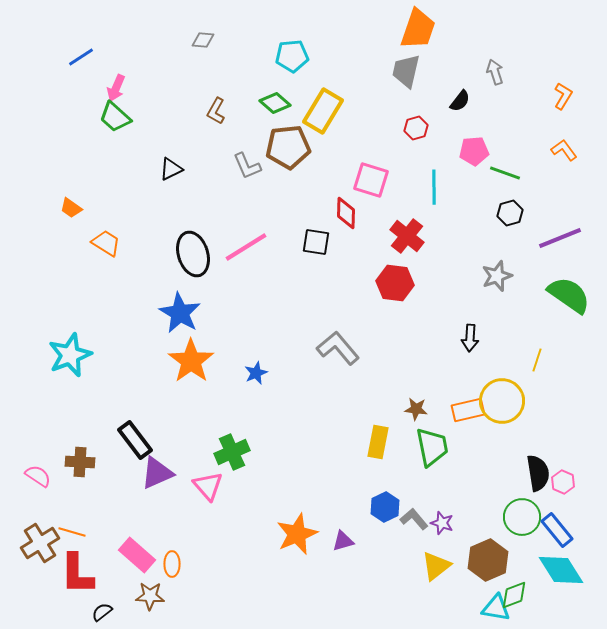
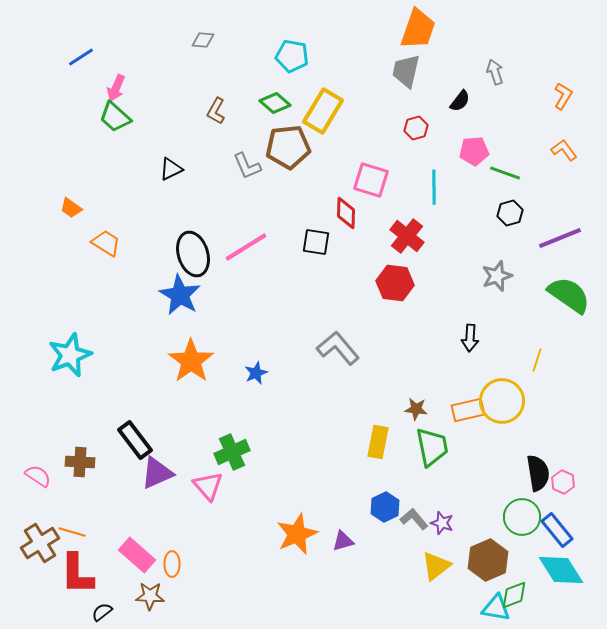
cyan pentagon at (292, 56): rotated 16 degrees clockwise
blue star at (180, 313): moved 18 px up
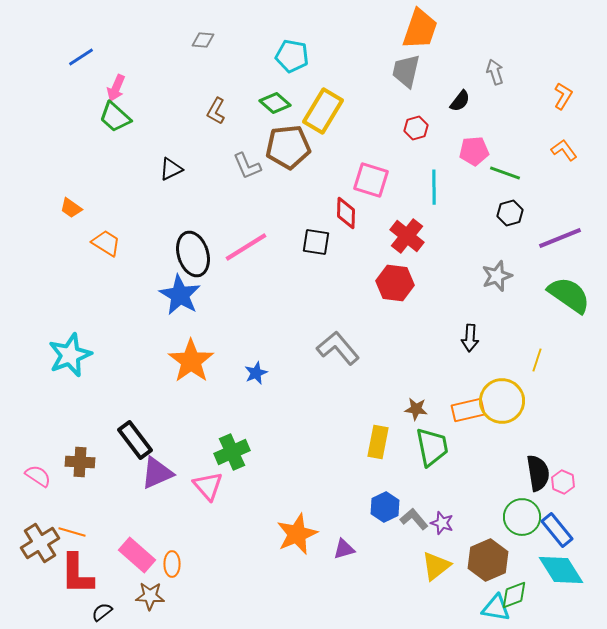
orange trapezoid at (418, 29): moved 2 px right
purple triangle at (343, 541): moved 1 px right, 8 px down
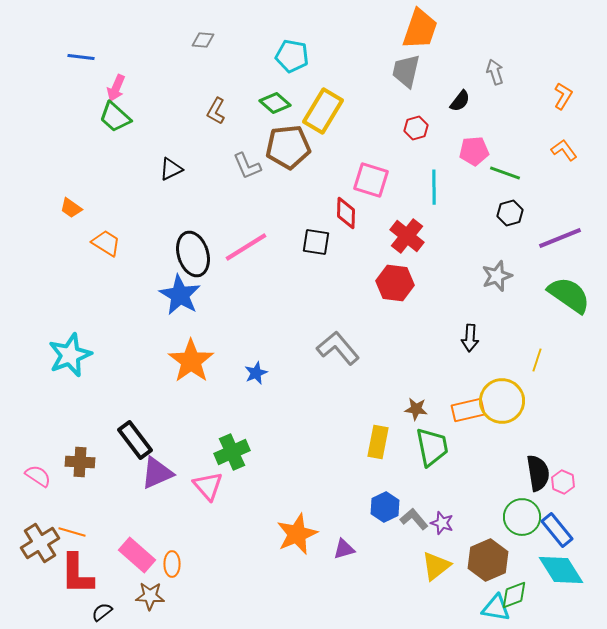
blue line at (81, 57): rotated 40 degrees clockwise
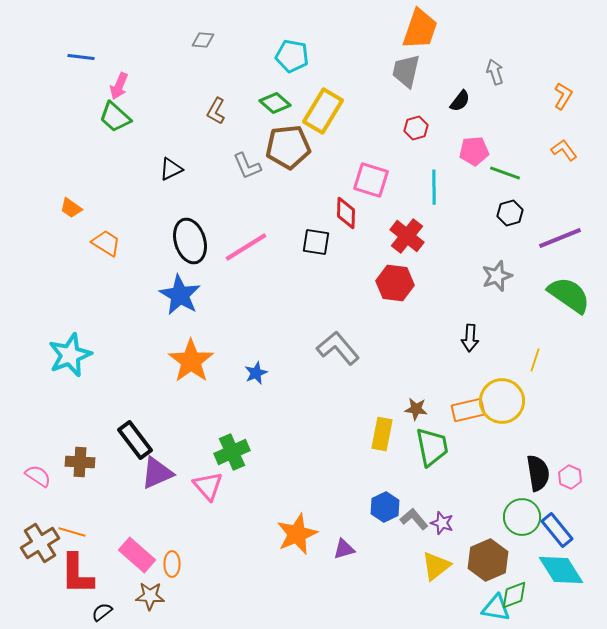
pink arrow at (116, 88): moved 3 px right, 2 px up
black ellipse at (193, 254): moved 3 px left, 13 px up
yellow line at (537, 360): moved 2 px left
yellow rectangle at (378, 442): moved 4 px right, 8 px up
pink hexagon at (563, 482): moved 7 px right, 5 px up
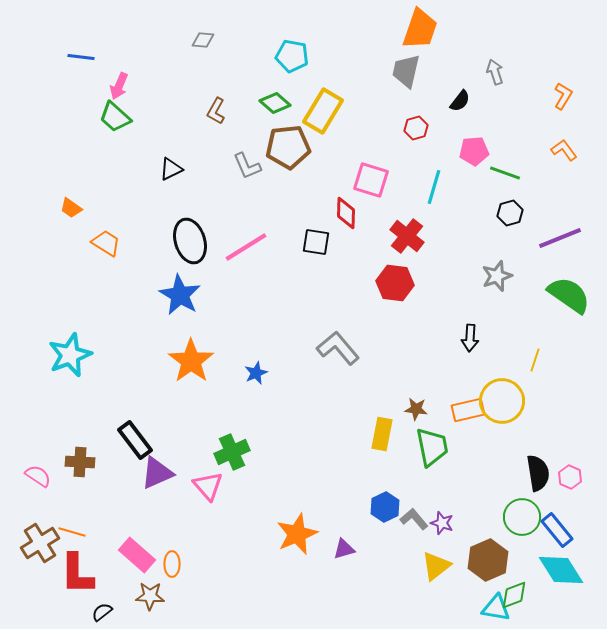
cyan line at (434, 187): rotated 16 degrees clockwise
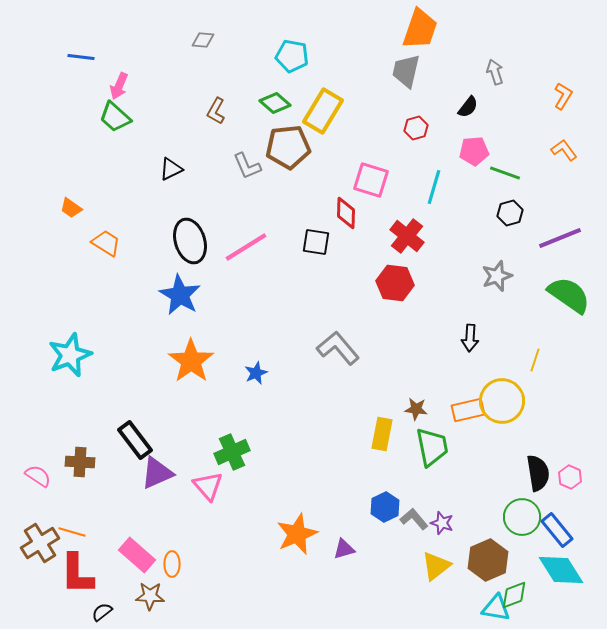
black semicircle at (460, 101): moved 8 px right, 6 px down
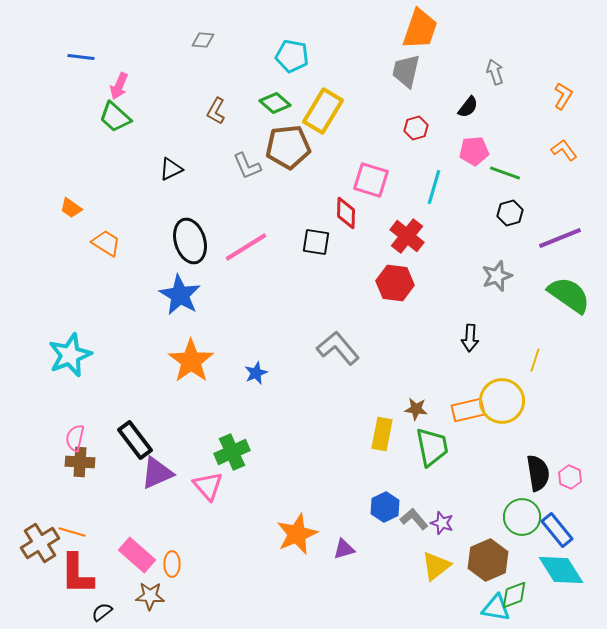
pink semicircle at (38, 476): moved 37 px right, 38 px up; rotated 112 degrees counterclockwise
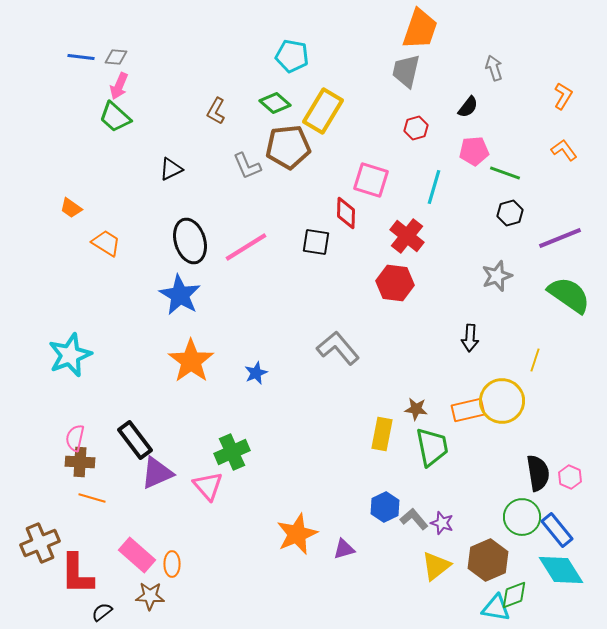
gray diamond at (203, 40): moved 87 px left, 17 px down
gray arrow at (495, 72): moved 1 px left, 4 px up
orange line at (72, 532): moved 20 px right, 34 px up
brown cross at (40, 543): rotated 9 degrees clockwise
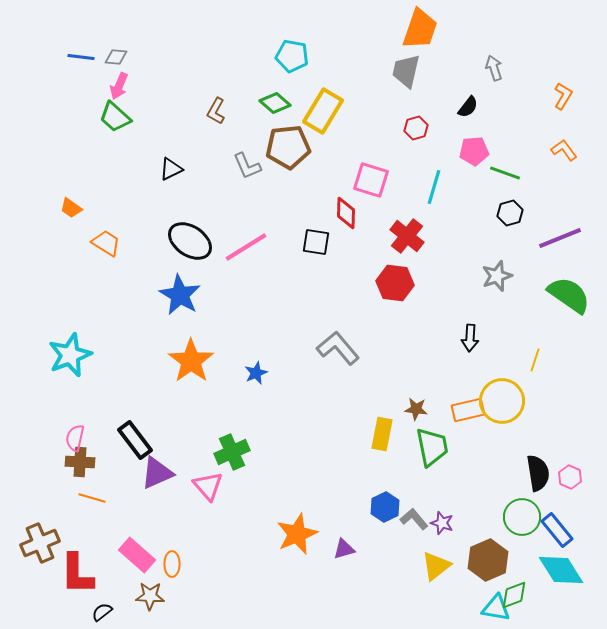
black ellipse at (190, 241): rotated 39 degrees counterclockwise
